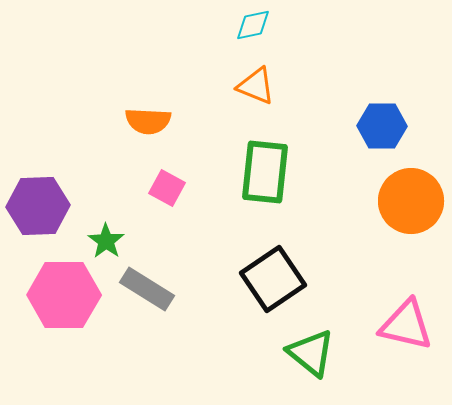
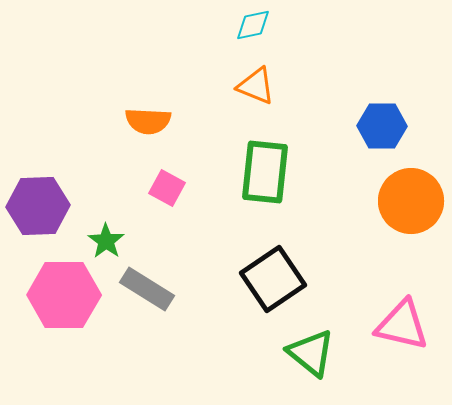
pink triangle: moved 4 px left
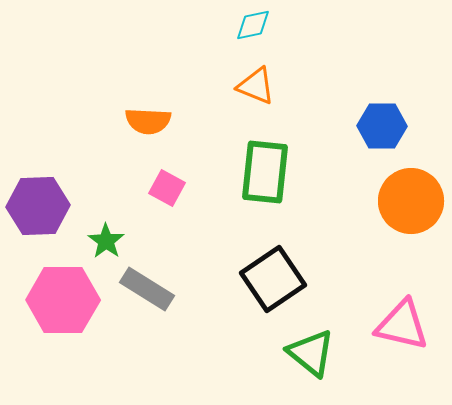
pink hexagon: moved 1 px left, 5 px down
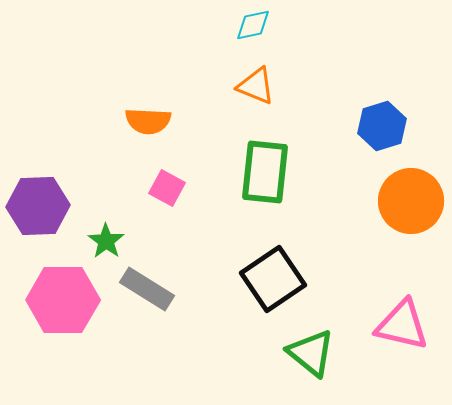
blue hexagon: rotated 18 degrees counterclockwise
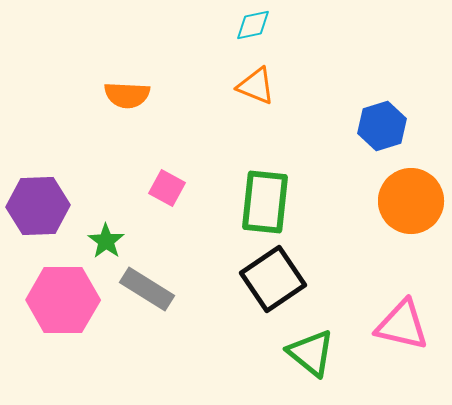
orange semicircle: moved 21 px left, 26 px up
green rectangle: moved 30 px down
